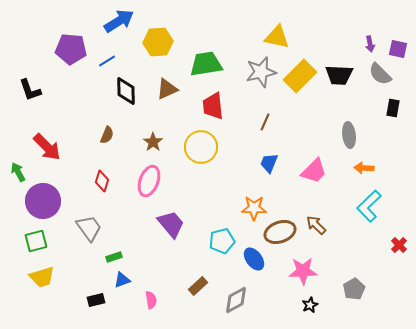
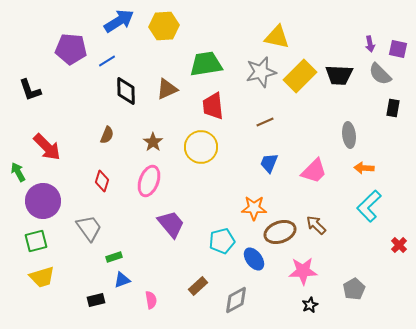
yellow hexagon at (158, 42): moved 6 px right, 16 px up
brown line at (265, 122): rotated 42 degrees clockwise
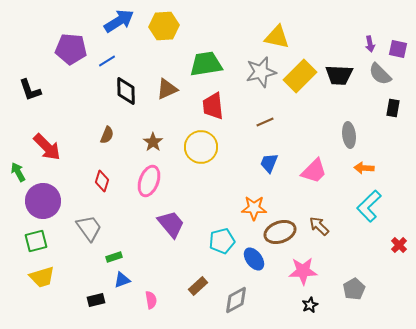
brown arrow at (316, 225): moved 3 px right, 1 px down
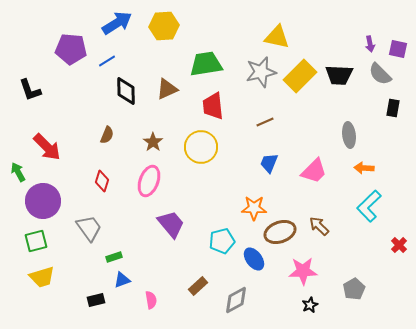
blue arrow at (119, 21): moved 2 px left, 2 px down
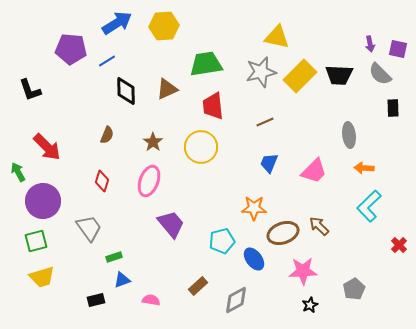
black rectangle at (393, 108): rotated 12 degrees counterclockwise
brown ellipse at (280, 232): moved 3 px right, 1 px down
pink semicircle at (151, 300): rotated 72 degrees counterclockwise
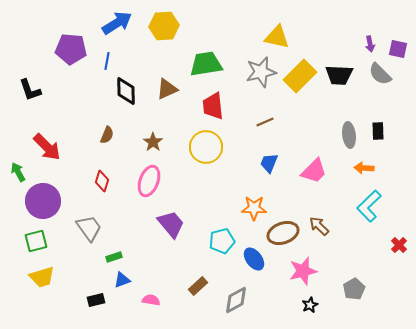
blue line at (107, 61): rotated 48 degrees counterclockwise
black rectangle at (393, 108): moved 15 px left, 23 px down
yellow circle at (201, 147): moved 5 px right
pink star at (303, 271): rotated 12 degrees counterclockwise
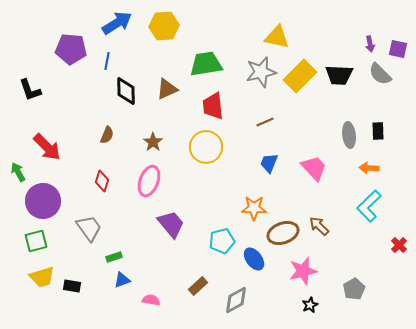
orange arrow at (364, 168): moved 5 px right
pink trapezoid at (314, 171): moved 3 px up; rotated 88 degrees counterclockwise
black rectangle at (96, 300): moved 24 px left, 14 px up; rotated 24 degrees clockwise
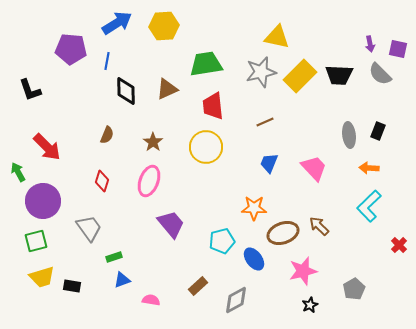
black rectangle at (378, 131): rotated 24 degrees clockwise
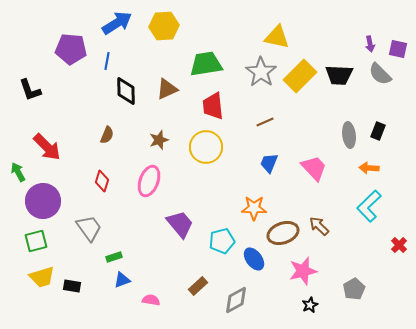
gray star at (261, 72): rotated 24 degrees counterclockwise
brown star at (153, 142): moved 6 px right, 2 px up; rotated 18 degrees clockwise
purple trapezoid at (171, 224): moved 9 px right
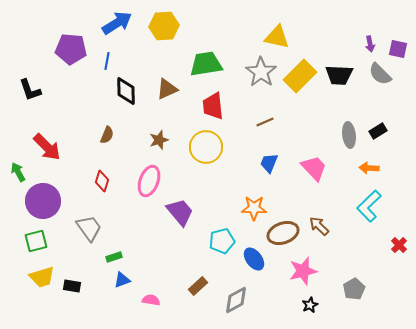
black rectangle at (378, 131): rotated 36 degrees clockwise
purple trapezoid at (180, 224): moved 12 px up
